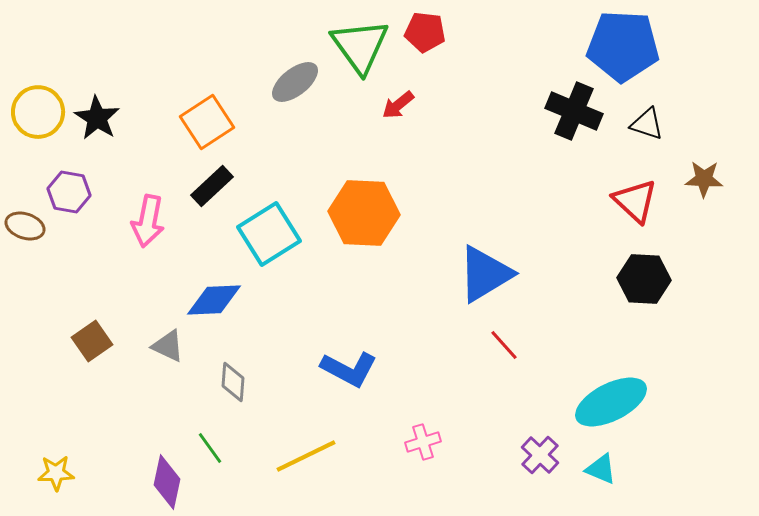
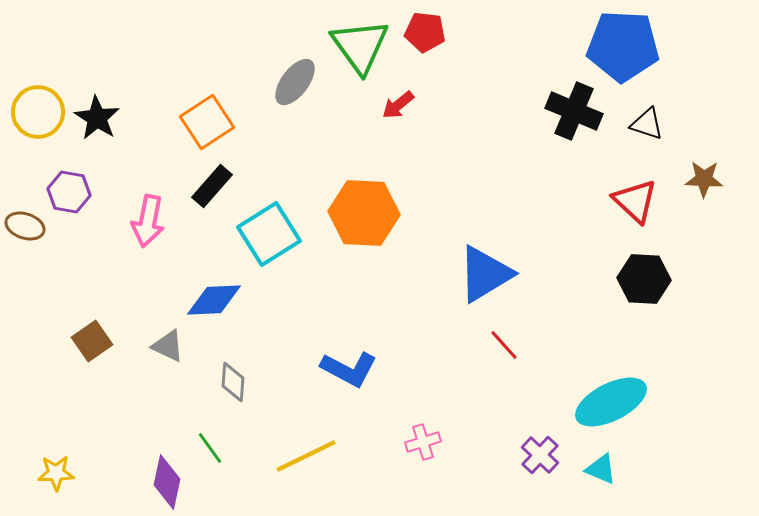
gray ellipse: rotated 15 degrees counterclockwise
black rectangle: rotated 6 degrees counterclockwise
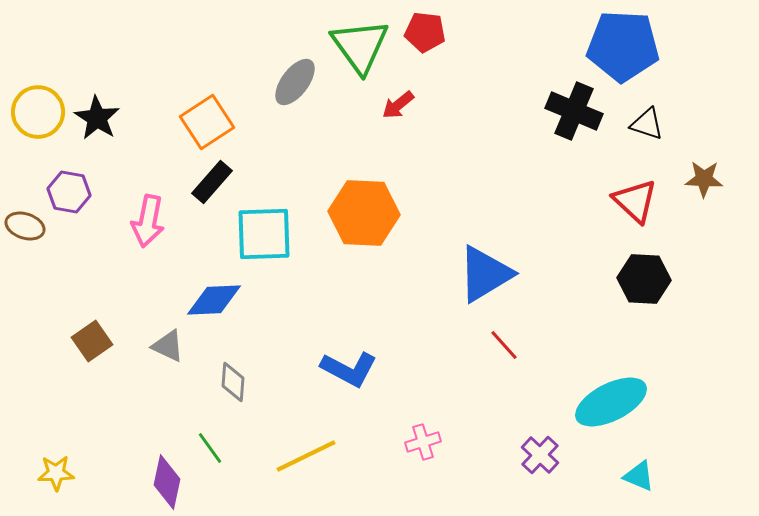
black rectangle: moved 4 px up
cyan square: moved 5 px left; rotated 30 degrees clockwise
cyan triangle: moved 38 px right, 7 px down
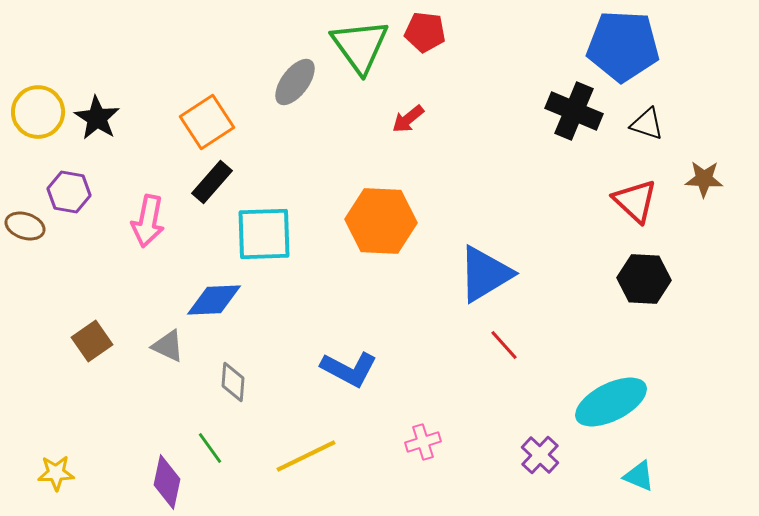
red arrow: moved 10 px right, 14 px down
orange hexagon: moved 17 px right, 8 px down
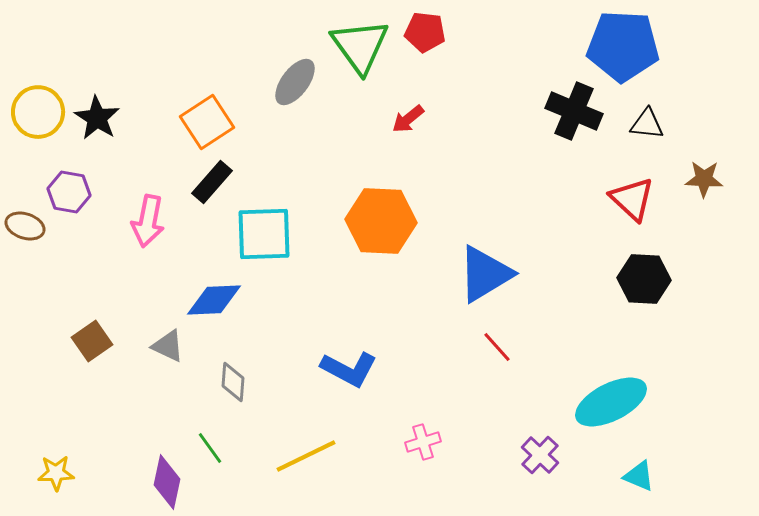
black triangle: rotated 12 degrees counterclockwise
red triangle: moved 3 px left, 2 px up
red line: moved 7 px left, 2 px down
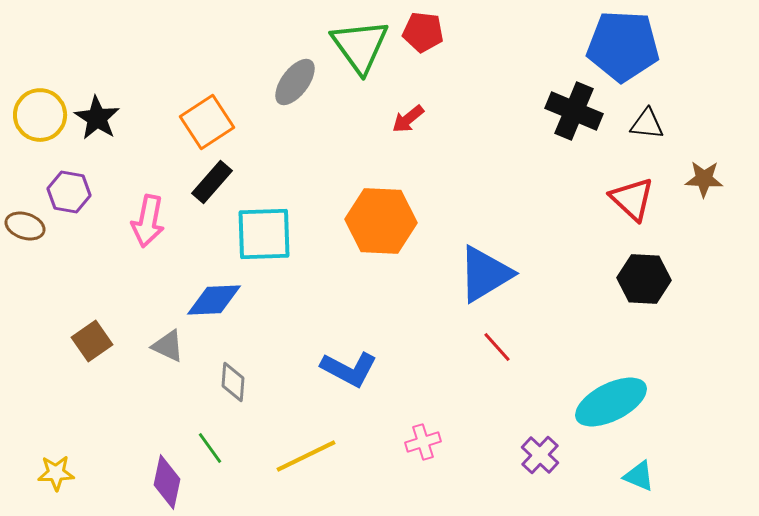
red pentagon: moved 2 px left
yellow circle: moved 2 px right, 3 px down
